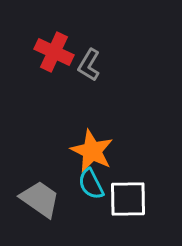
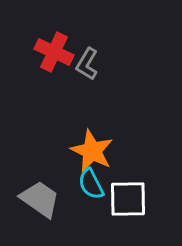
gray L-shape: moved 2 px left, 1 px up
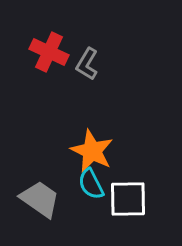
red cross: moved 5 px left
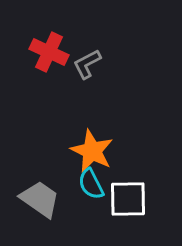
gray L-shape: rotated 32 degrees clockwise
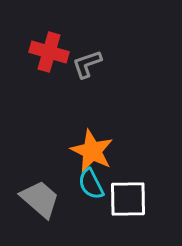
red cross: rotated 9 degrees counterclockwise
gray L-shape: rotated 8 degrees clockwise
gray trapezoid: rotated 6 degrees clockwise
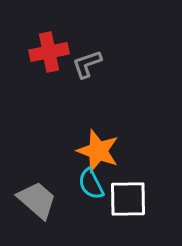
red cross: rotated 27 degrees counterclockwise
orange star: moved 6 px right; rotated 6 degrees counterclockwise
gray trapezoid: moved 3 px left, 1 px down
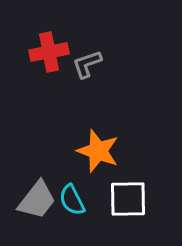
cyan semicircle: moved 19 px left, 16 px down
gray trapezoid: rotated 87 degrees clockwise
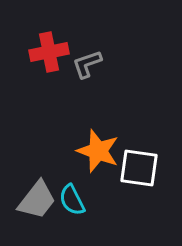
white square: moved 11 px right, 31 px up; rotated 9 degrees clockwise
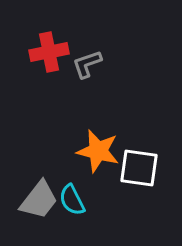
orange star: rotated 6 degrees counterclockwise
gray trapezoid: moved 2 px right
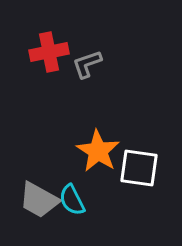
orange star: rotated 18 degrees clockwise
gray trapezoid: rotated 81 degrees clockwise
